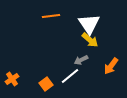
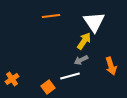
white triangle: moved 5 px right, 2 px up
yellow arrow: moved 6 px left, 1 px down; rotated 96 degrees counterclockwise
orange arrow: rotated 54 degrees counterclockwise
white line: rotated 24 degrees clockwise
orange square: moved 2 px right, 3 px down
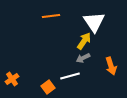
gray arrow: moved 2 px right, 2 px up
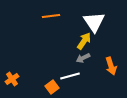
orange square: moved 4 px right
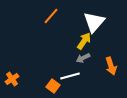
orange line: rotated 42 degrees counterclockwise
white triangle: rotated 15 degrees clockwise
orange square: moved 1 px right, 1 px up; rotated 16 degrees counterclockwise
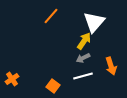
white line: moved 13 px right
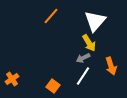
white triangle: moved 1 px right, 1 px up
yellow arrow: moved 5 px right, 2 px down; rotated 114 degrees clockwise
white line: rotated 42 degrees counterclockwise
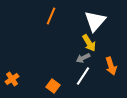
orange line: rotated 18 degrees counterclockwise
